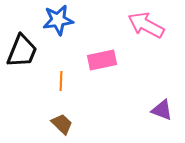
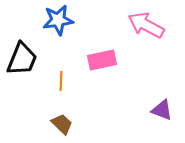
black trapezoid: moved 8 px down
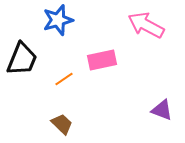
blue star: rotated 8 degrees counterclockwise
orange line: moved 3 px right, 2 px up; rotated 54 degrees clockwise
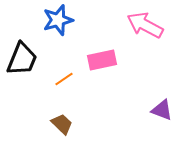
pink arrow: moved 1 px left
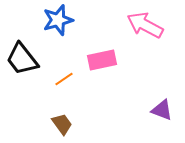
black trapezoid: rotated 120 degrees clockwise
brown trapezoid: rotated 10 degrees clockwise
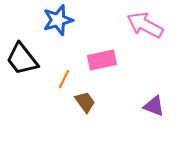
orange line: rotated 30 degrees counterclockwise
purple triangle: moved 8 px left, 4 px up
brown trapezoid: moved 23 px right, 22 px up
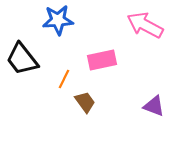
blue star: rotated 12 degrees clockwise
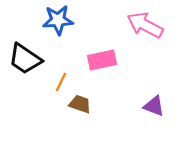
black trapezoid: moved 3 px right; rotated 18 degrees counterclockwise
orange line: moved 3 px left, 3 px down
brown trapezoid: moved 5 px left, 2 px down; rotated 35 degrees counterclockwise
